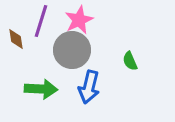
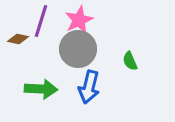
brown diamond: moved 2 px right; rotated 70 degrees counterclockwise
gray circle: moved 6 px right, 1 px up
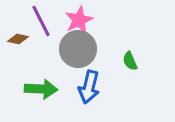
purple line: rotated 44 degrees counterclockwise
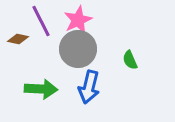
pink star: moved 1 px left
green semicircle: moved 1 px up
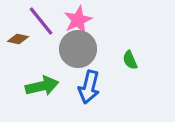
purple line: rotated 12 degrees counterclockwise
green arrow: moved 1 px right, 3 px up; rotated 16 degrees counterclockwise
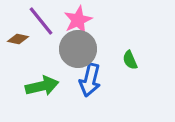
blue arrow: moved 1 px right, 7 px up
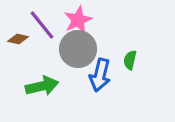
purple line: moved 1 px right, 4 px down
green semicircle: rotated 36 degrees clockwise
blue arrow: moved 10 px right, 5 px up
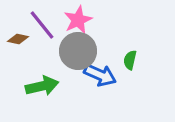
gray circle: moved 2 px down
blue arrow: rotated 80 degrees counterclockwise
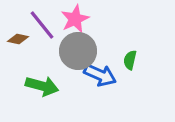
pink star: moved 3 px left, 1 px up
green arrow: rotated 28 degrees clockwise
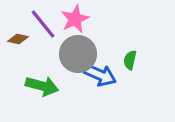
purple line: moved 1 px right, 1 px up
gray circle: moved 3 px down
